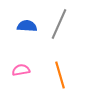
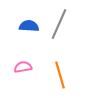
blue semicircle: moved 2 px right
pink semicircle: moved 2 px right, 3 px up
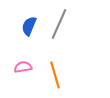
blue semicircle: rotated 72 degrees counterclockwise
orange line: moved 5 px left
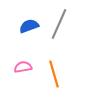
blue semicircle: rotated 48 degrees clockwise
orange line: moved 1 px left, 1 px up
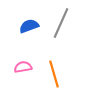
gray line: moved 2 px right, 1 px up
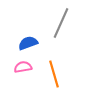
blue semicircle: moved 1 px left, 17 px down
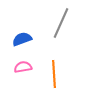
blue semicircle: moved 6 px left, 4 px up
orange line: rotated 12 degrees clockwise
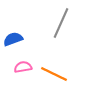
blue semicircle: moved 9 px left
orange line: rotated 60 degrees counterclockwise
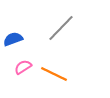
gray line: moved 5 px down; rotated 20 degrees clockwise
pink semicircle: rotated 24 degrees counterclockwise
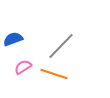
gray line: moved 18 px down
orange line: rotated 8 degrees counterclockwise
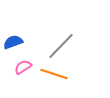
blue semicircle: moved 3 px down
